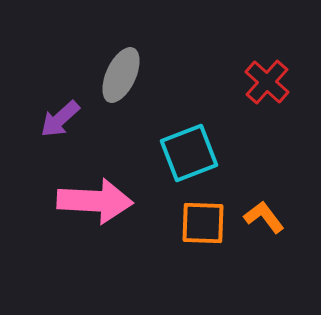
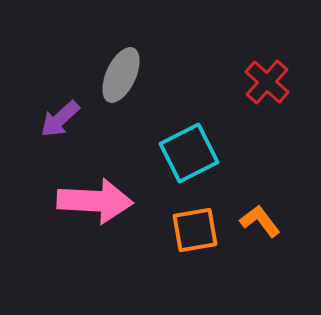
cyan square: rotated 6 degrees counterclockwise
orange L-shape: moved 4 px left, 4 px down
orange square: moved 8 px left, 7 px down; rotated 12 degrees counterclockwise
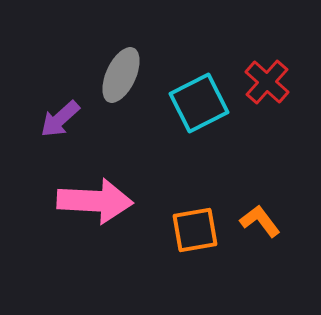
cyan square: moved 10 px right, 50 px up
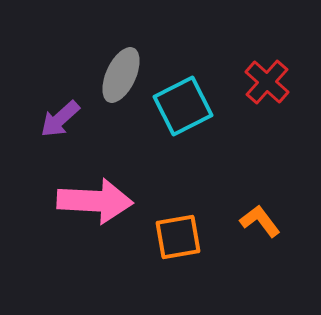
cyan square: moved 16 px left, 3 px down
orange square: moved 17 px left, 7 px down
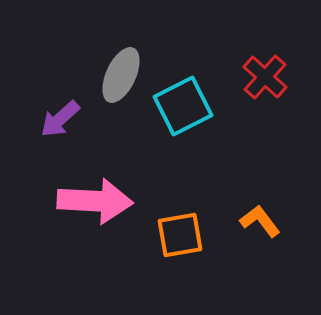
red cross: moved 2 px left, 5 px up
orange square: moved 2 px right, 2 px up
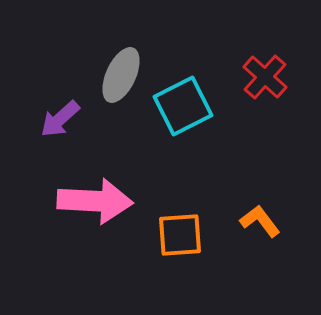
orange square: rotated 6 degrees clockwise
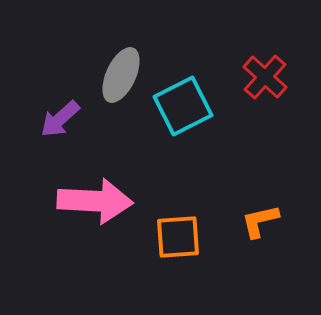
orange L-shape: rotated 66 degrees counterclockwise
orange square: moved 2 px left, 2 px down
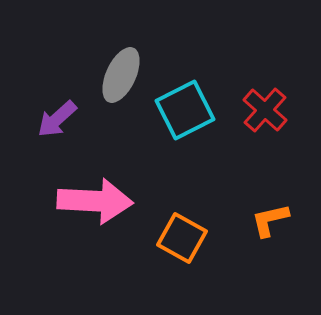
red cross: moved 33 px down
cyan square: moved 2 px right, 4 px down
purple arrow: moved 3 px left
orange L-shape: moved 10 px right, 1 px up
orange square: moved 4 px right, 1 px down; rotated 33 degrees clockwise
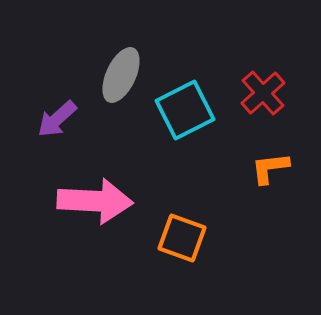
red cross: moved 2 px left, 17 px up; rotated 6 degrees clockwise
orange L-shape: moved 52 px up; rotated 6 degrees clockwise
orange square: rotated 9 degrees counterclockwise
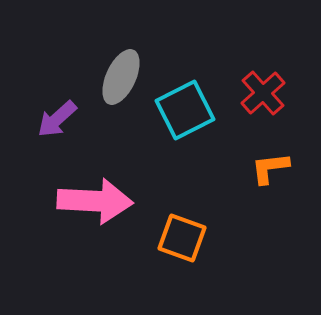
gray ellipse: moved 2 px down
